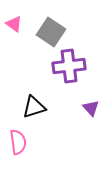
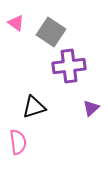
pink triangle: moved 2 px right, 1 px up
purple triangle: rotated 30 degrees clockwise
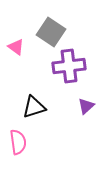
pink triangle: moved 24 px down
purple triangle: moved 5 px left, 2 px up
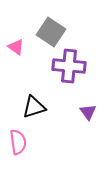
purple cross: rotated 12 degrees clockwise
purple triangle: moved 2 px right, 6 px down; rotated 24 degrees counterclockwise
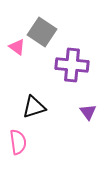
gray square: moved 9 px left
pink triangle: moved 1 px right
purple cross: moved 3 px right, 1 px up
